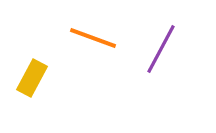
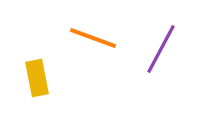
yellow rectangle: moved 5 px right; rotated 39 degrees counterclockwise
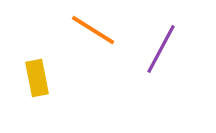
orange line: moved 8 px up; rotated 12 degrees clockwise
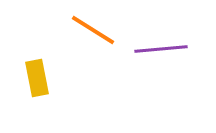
purple line: rotated 57 degrees clockwise
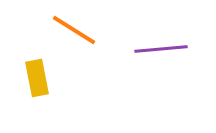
orange line: moved 19 px left
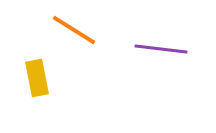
purple line: rotated 12 degrees clockwise
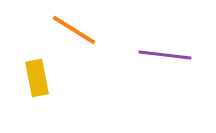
purple line: moved 4 px right, 6 px down
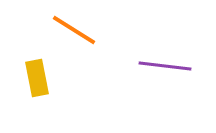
purple line: moved 11 px down
